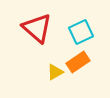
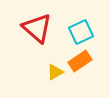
orange rectangle: moved 2 px right, 1 px up
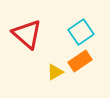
red triangle: moved 10 px left, 6 px down
cyan square: rotated 10 degrees counterclockwise
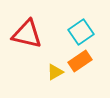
red triangle: rotated 28 degrees counterclockwise
